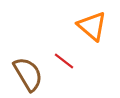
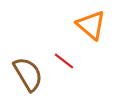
orange triangle: moved 1 px left, 1 px up
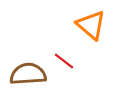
brown semicircle: rotated 63 degrees counterclockwise
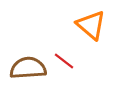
brown semicircle: moved 6 px up
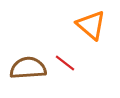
red line: moved 1 px right, 2 px down
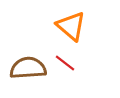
orange triangle: moved 20 px left, 1 px down
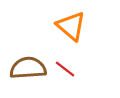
red line: moved 6 px down
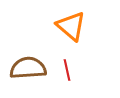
red line: moved 2 px right, 1 px down; rotated 40 degrees clockwise
